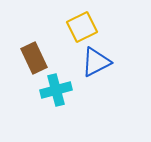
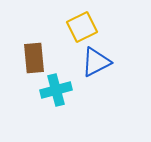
brown rectangle: rotated 20 degrees clockwise
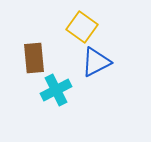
yellow square: rotated 28 degrees counterclockwise
cyan cross: rotated 12 degrees counterclockwise
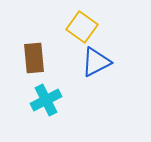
cyan cross: moved 10 px left, 10 px down
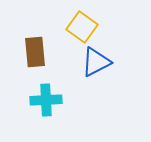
brown rectangle: moved 1 px right, 6 px up
cyan cross: rotated 24 degrees clockwise
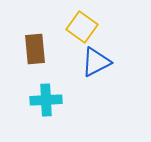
brown rectangle: moved 3 px up
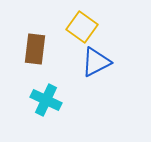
brown rectangle: rotated 12 degrees clockwise
cyan cross: rotated 28 degrees clockwise
